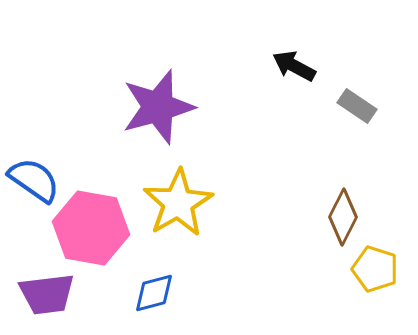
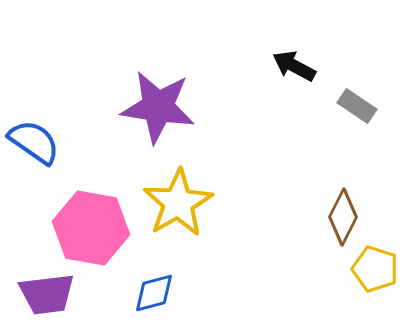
purple star: rotated 24 degrees clockwise
blue semicircle: moved 38 px up
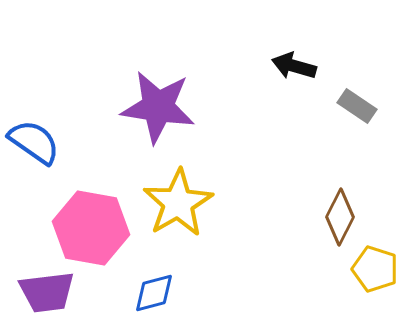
black arrow: rotated 12 degrees counterclockwise
brown diamond: moved 3 px left
purple trapezoid: moved 2 px up
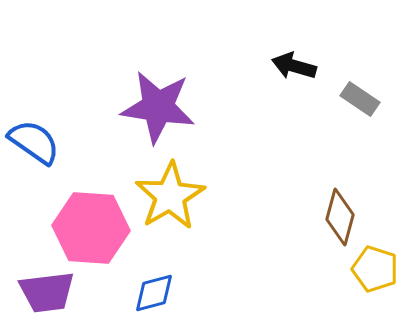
gray rectangle: moved 3 px right, 7 px up
yellow star: moved 8 px left, 7 px up
brown diamond: rotated 12 degrees counterclockwise
pink hexagon: rotated 6 degrees counterclockwise
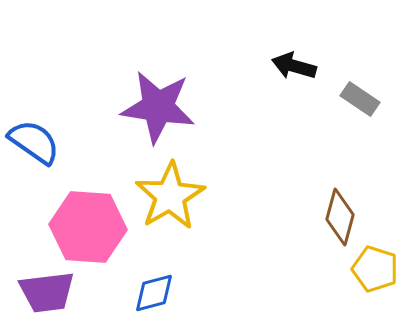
pink hexagon: moved 3 px left, 1 px up
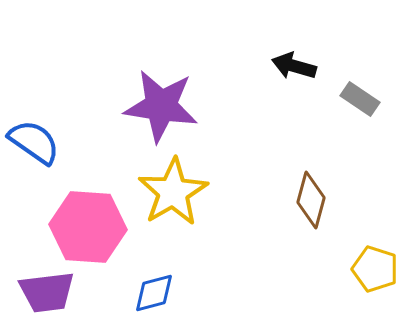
purple star: moved 3 px right, 1 px up
yellow star: moved 3 px right, 4 px up
brown diamond: moved 29 px left, 17 px up
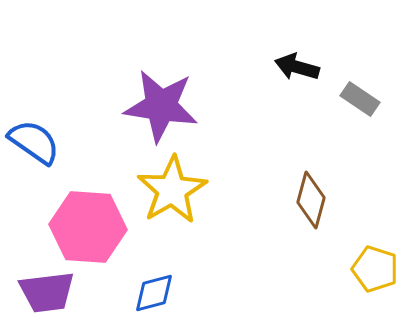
black arrow: moved 3 px right, 1 px down
yellow star: moved 1 px left, 2 px up
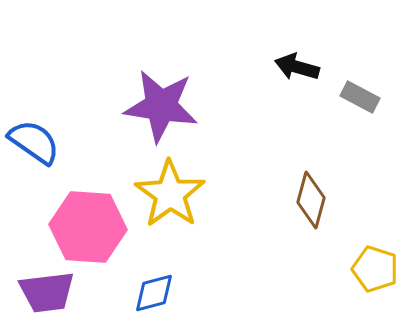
gray rectangle: moved 2 px up; rotated 6 degrees counterclockwise
yellow star: moved 2 px left, 4 px down; rotated 6 degrees counterclockwise
